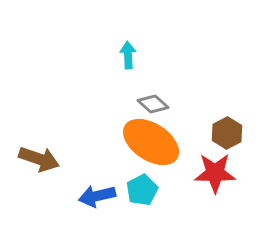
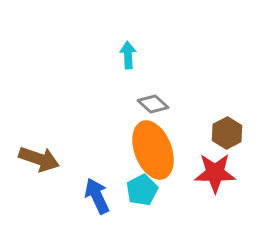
orange ellipse: moved 2 px right, 8 px down; rotated 36 degrees clockwise
blue arrow: rotated 78 degrees clockwise
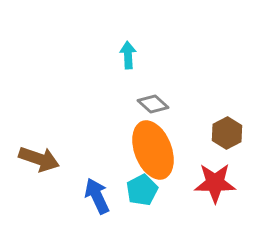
red star: moved 10 px down
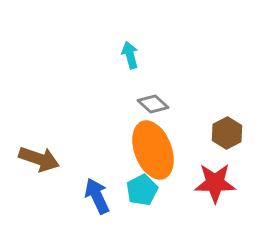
cyan arrow: moved 2 px right; rotated 12 degrees counterclockwise
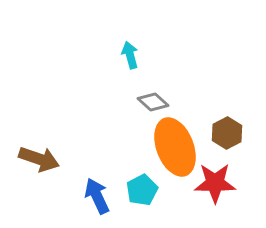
gray diamond: moved 2 px up
orange ellipse: moved 22 px right, 3 px up
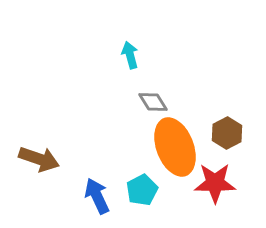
gray diamond: rotated 16 degrees clockwise
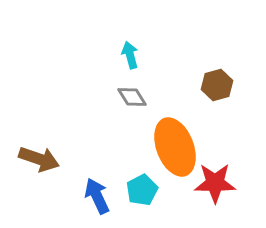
gray diamond: moved 21 px left, 5 px up
brown hexagon: moved 10 px left, 48 px up; rotated 12 degrees clockwise
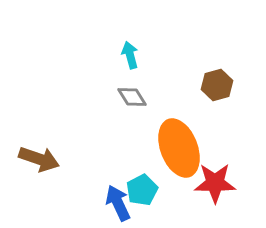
orange ellipse: moved 4 px right, 1 px down
blue arrow: moved 21 px right, 7 px down
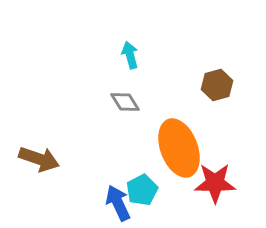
gray diamond: moved 7 px left, 5 px down
